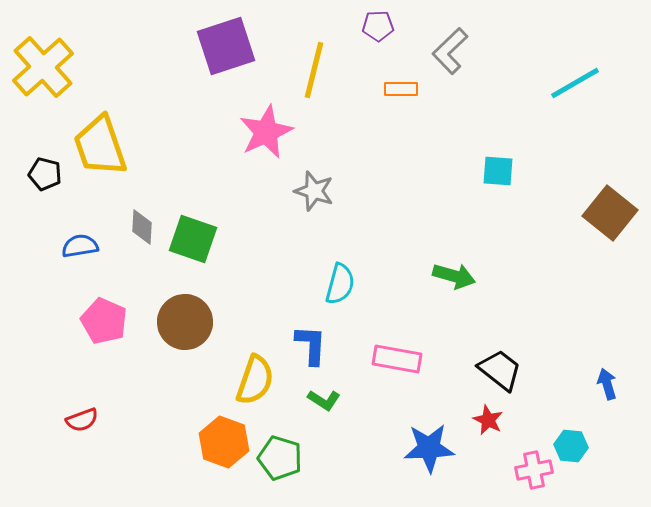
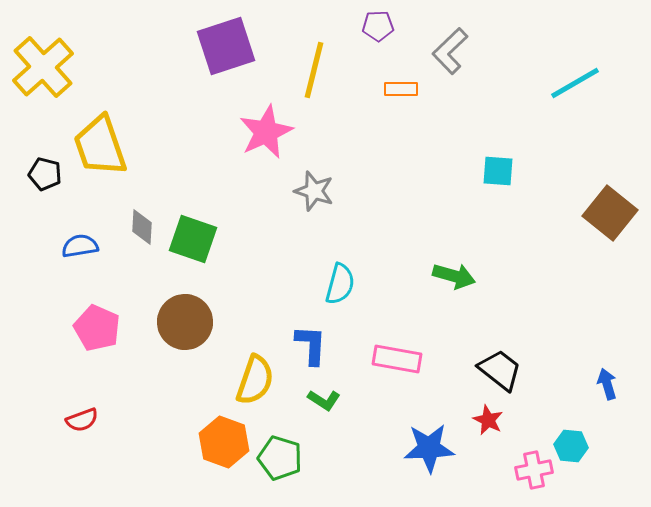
pink pentagon: moved 7 px left, 7 px down
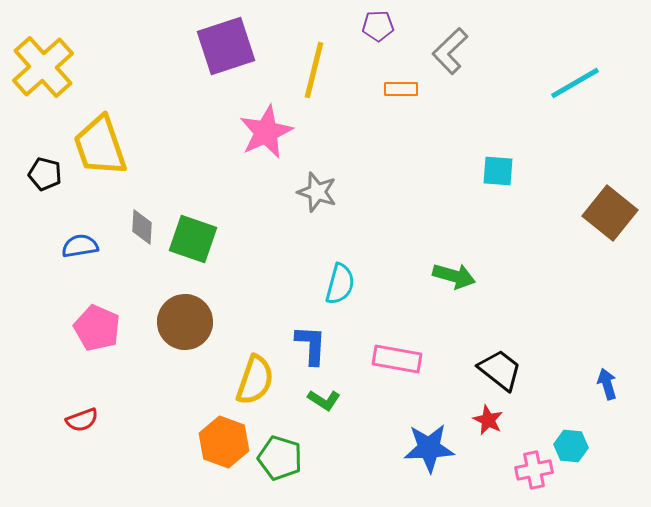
gray star: moved 3 px right, 1 px down
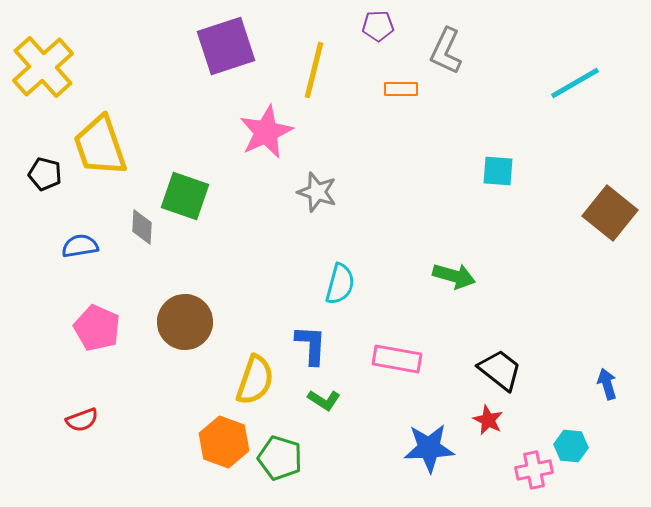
gray L-shape: moved 4 px left; rotated 21 degrees counterclockwise
green square: moved 8 px left, 43 px up
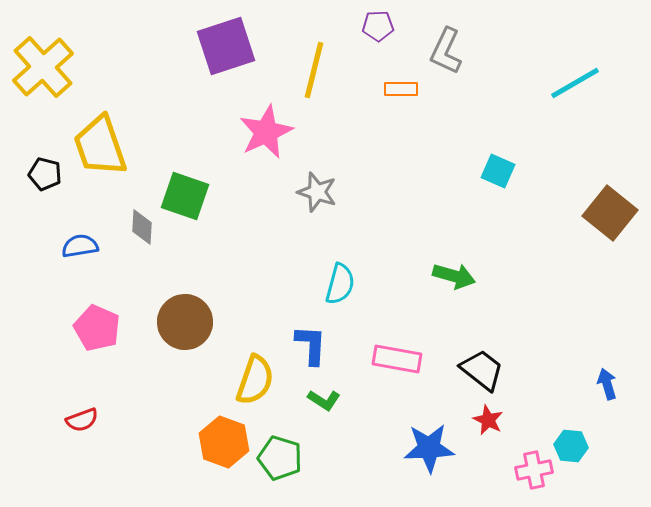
cyan square: rotated 20 degrees clockwise
black trapezoid: moved 18 px left
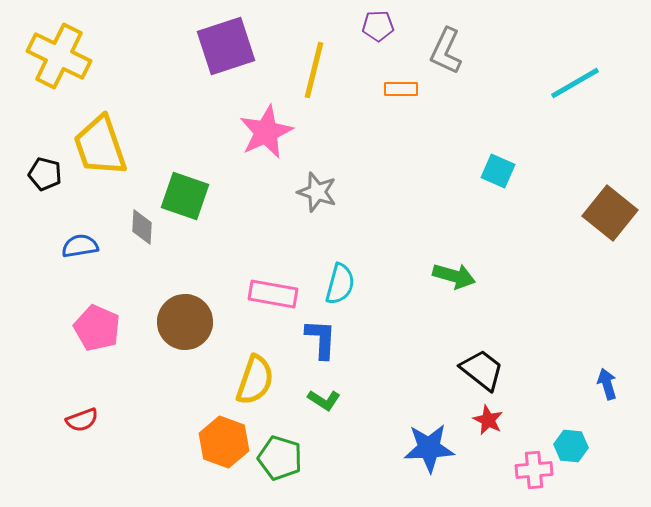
yellow cross: moved 16 px right, 11 px up; rotated 22 degrees counterclockwise
blue L-shape: moved 10 px right, 6 px up
pink rectangle: moved 124 px left, 65 px up
pink cross: rotated 6 degrees clockwise
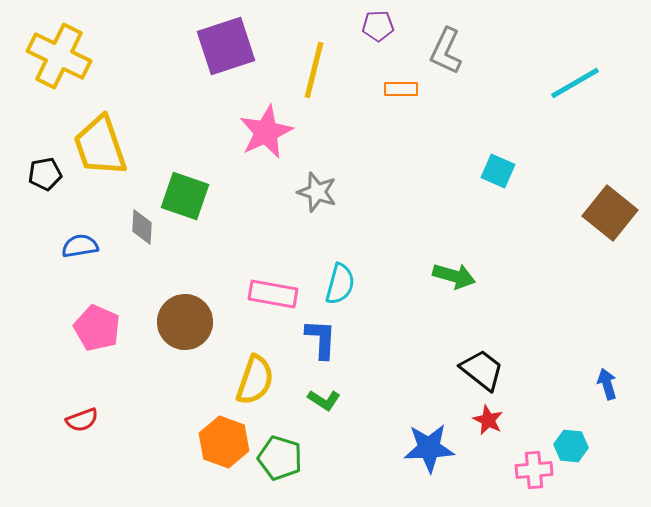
black pentagon: rotated 24 degrees counterclockwise
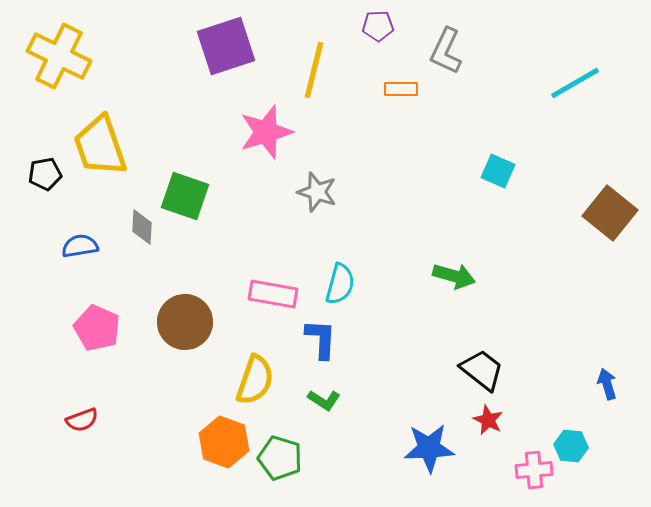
pink star: rotated 8 degrees clockwise
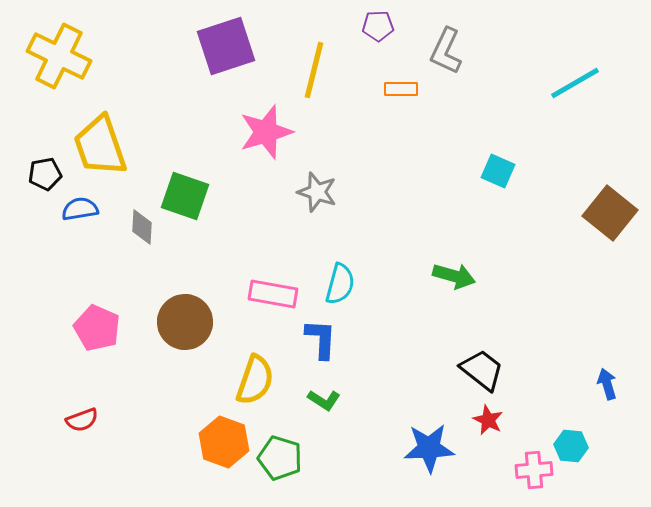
blue semicircle: moved 37 px up
